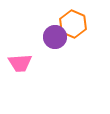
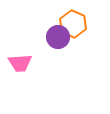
purple circle: moved 3 px right
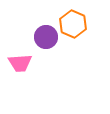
purple circle: moved 12 px left
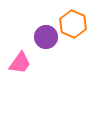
pink trapezoid: rotated 50 degrees counterclockwise
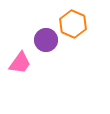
purple circle: moved 3 px down
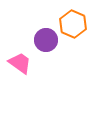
pink trapezoid: rotated 90 degrees counterclockwise
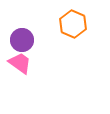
purple circle: moved 24 px left
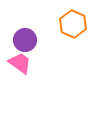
purple circle: moved 3 px right
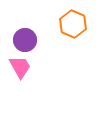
pink trapezoid: moved 4 px down; rotated 25 degrees clockwise
